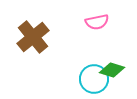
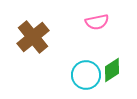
green diamond: rotated 50 degrees counterclockwise
cyan circle: moved 8 px left, 4 px up
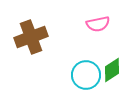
pink semicircle: moved 1 px right, 2 px down
brown cross: moved 2 px left; rotated 20 degrees clockwise
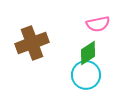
brown cross: moved 1 px right, 6 px down
green diamond: moved 24 px left, 17 px up
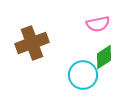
green diamond: moved 16 px right, 4 px down
cyan circle: moved 3 px left
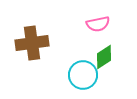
brown cross: rotated 12 degrees clockwise
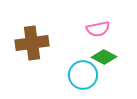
pink semicircle: moved 5 px down
green diamond: rotated 60 degrees clockwise
